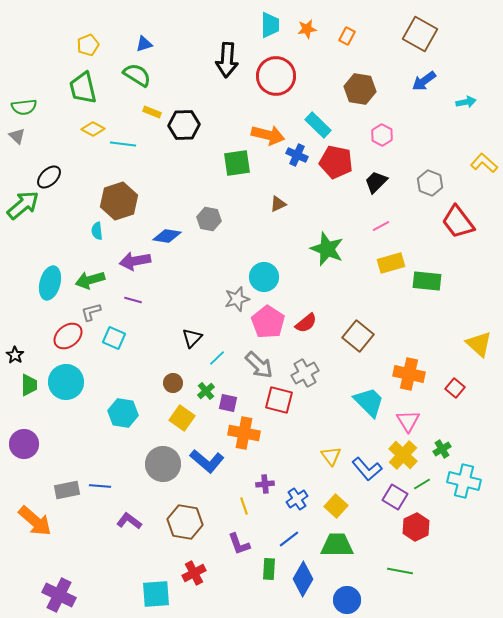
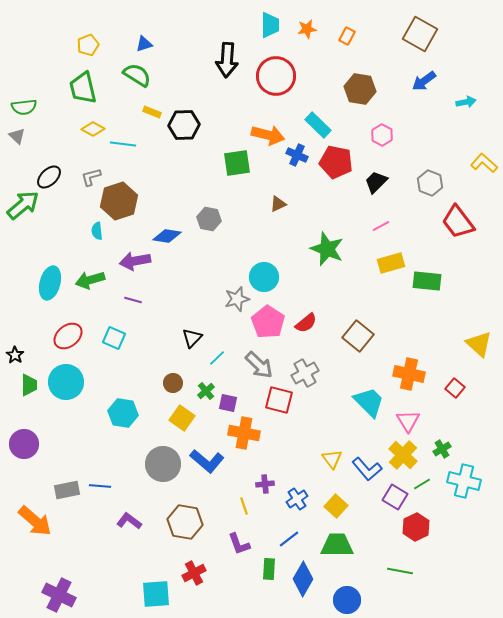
gray L-shape at (91, 312): moved 135 px up
yellow triangle at (331, 456): moved 1 px right, 3 px down
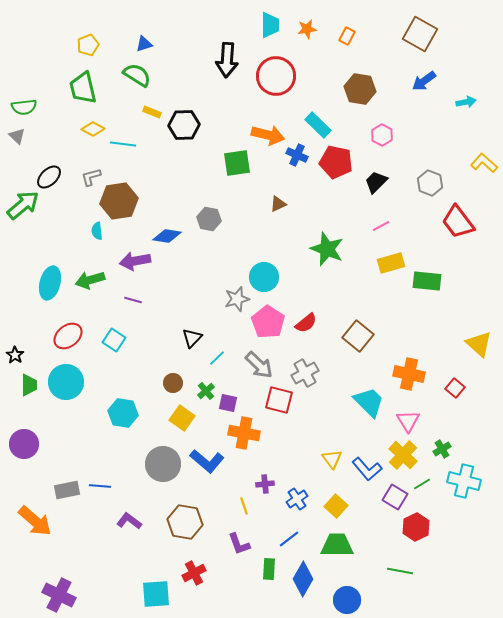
brown hexagon at (119, 201): rotated 9 degrees clockwise
cyan square at (114, 338): moved 2 px down; rotated 10 degrees clockwise
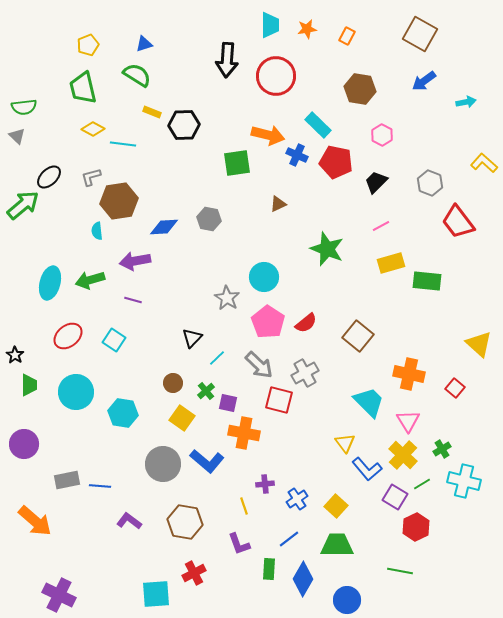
blue diamond at (167, 236): moved 3 px left, 9 px up; rotated 12 degrees counterclockwise
gray star at (237, 299): moved 10 px left, 1 px up; rotated 25 degrees counterclockwise
cyan circle at (66, 382): moved 10 px right, 10 px down
yellow triangle at (332, 459): moved 13 px right, 16 px up
gray rectangle at (67, 490): moved 10 px up
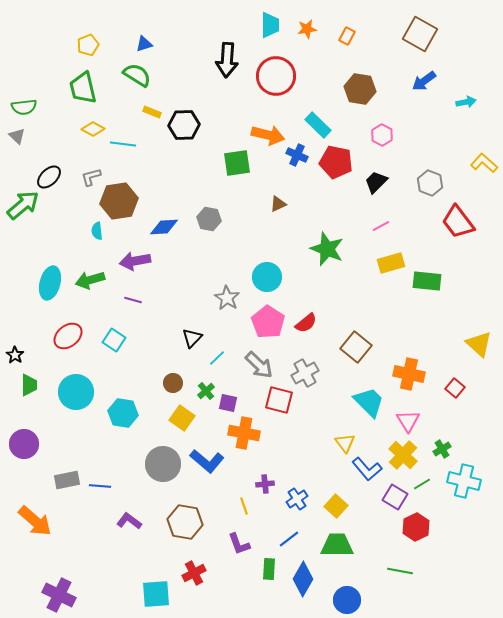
cyan circle at (264, 277): moved 3 px right
brown square at (358, 336): moved 2 px left, 11 px down
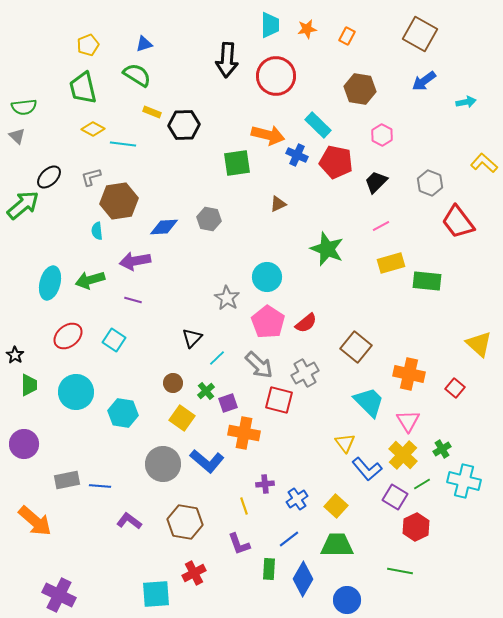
purple square at (228, 403): rotated 30 degrees counterclockwise
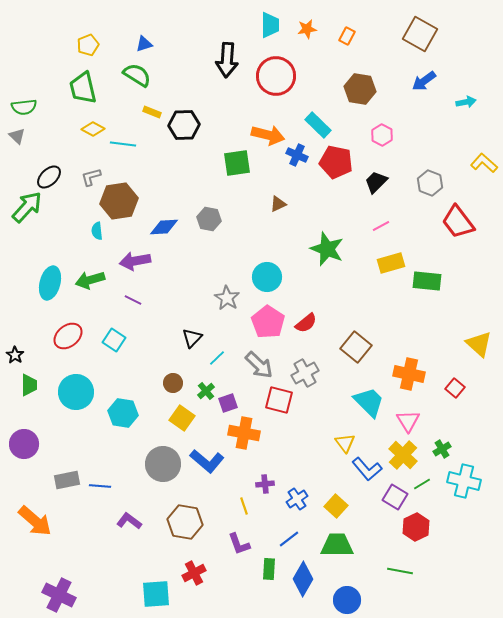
green arrow at (23, 205): moved 4 px right, 2 px down; rotated 8 degrees counterclockwise
purple line at (133, 300): rotated 12 degrees clockwise
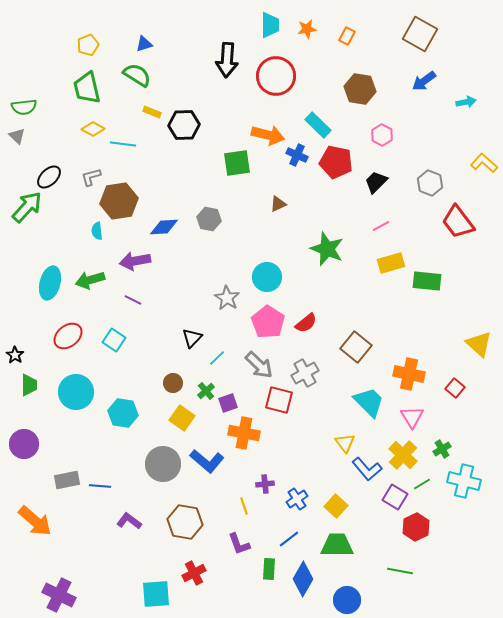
green trapezoid at (83, 88): moved 4 px right
pink triangle at (408, 421): moved 4 px right, 4 px up
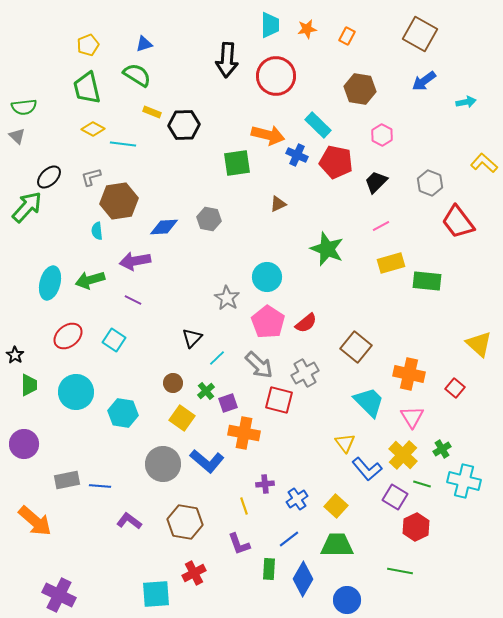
green line at (422, 484): rotated 48 degrees clockwise
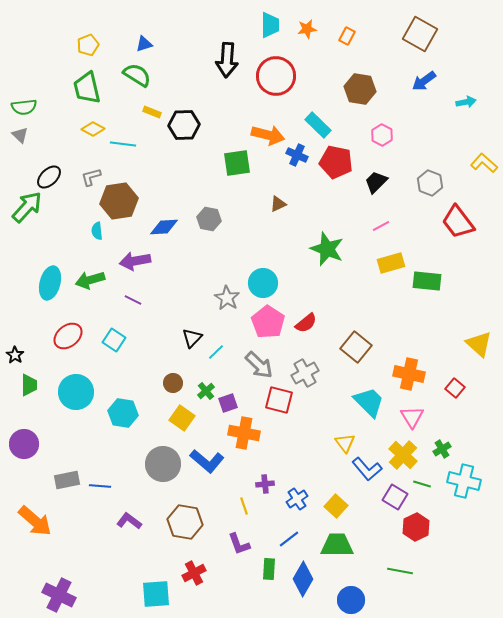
gray triangle at (17, 136): moved 3 px right, 1 px up
cyan circle at (267, 277): moved 4 px left, 6 px down
cyan line at (217, 358): moved 1 px left, 6 px up
blue circle at (347, 600): moved 4 px right
